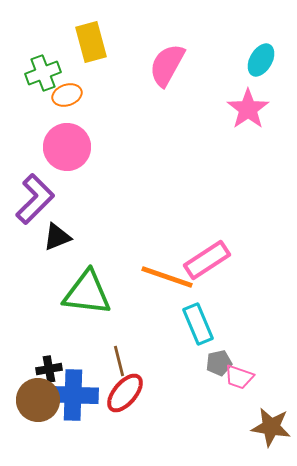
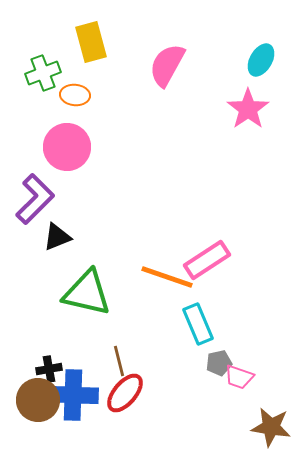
orange ellipse: moved 8 px right; rotated 24 degrees clockwise
green triangle: rotated 6 degrees clockwise
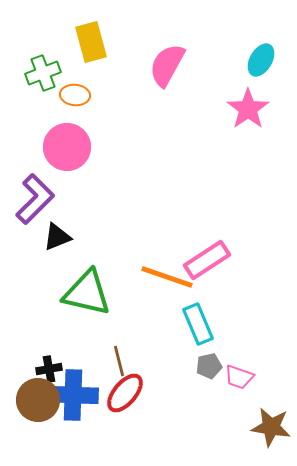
gray pentagon: moved 10 px left, 3 px down
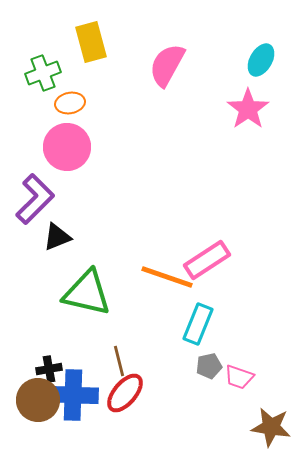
orange ellipse: moved 5 px left, 8 px down; rotated 16 degrees counterclockwise
cyan rectangle: rotated 45 degrees clockwise
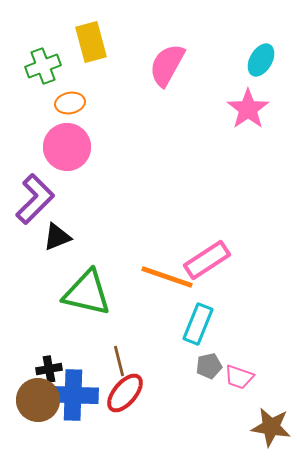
green cross: moved 7 px up
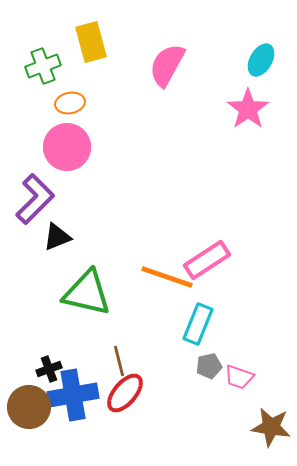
black cross: rotated 10 degrees counterclockwise
blue cross: rotated 12 degrees counterclockwise
brown circle: moved 9 px left, 7 px down
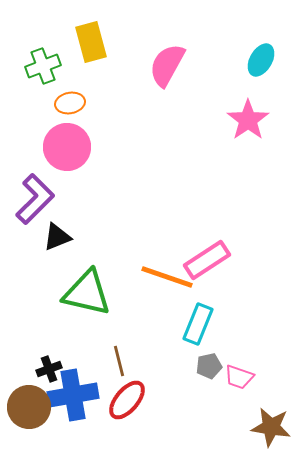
pink star: moved 11 px down
red ellipse: moved 2 px right, 7 px down
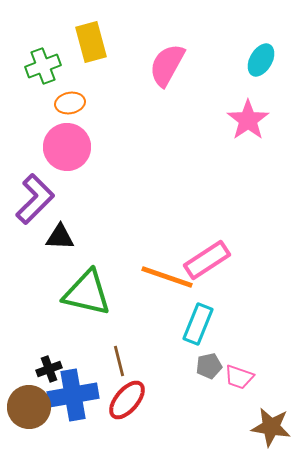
black triangle: moved 3 px right; rotated 24 degrees clockwise
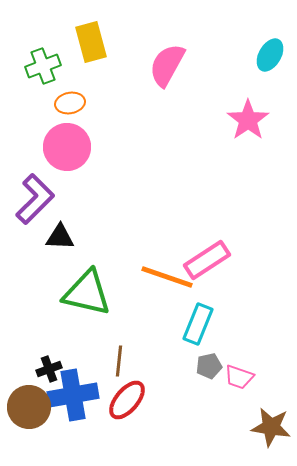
cyan ellipse: moved 9 px right, 5 px up
brown line: rotated 20 degrees clockwise
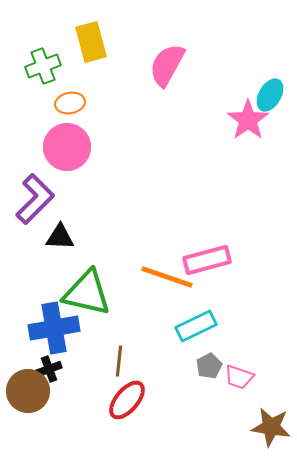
cyan ellipse: moved 40 px down
pink rectangle: rotated 18 degrees clockwise
cyan rectangle: moved 2 px left, 2 px down; rotated 42 degrees clockwise
gray pentagon: rotated 15 degrees counterclockwise
blue cross: moved 19 px left, 67 px up
brown circle: moved 1 px left, 16 px up
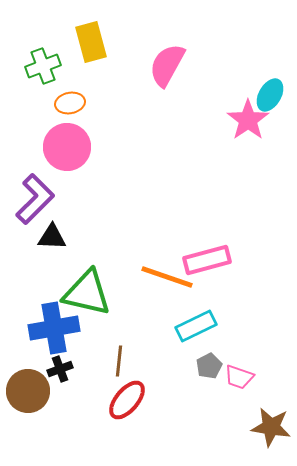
black triangle: moved 8 px left
black cross: moved 11 px right
